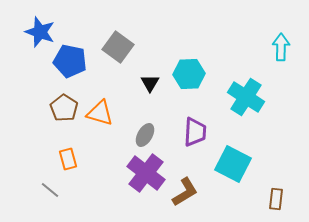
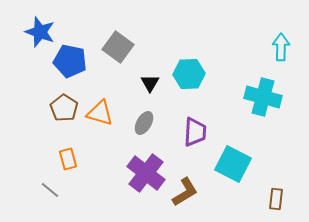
cyan cross: moved 17 px right; rotated 18 degrees counterclockwise
gray ellipse: moved 1 px left, 12 px up
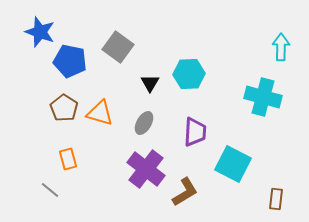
purple cross: moved 4 px up
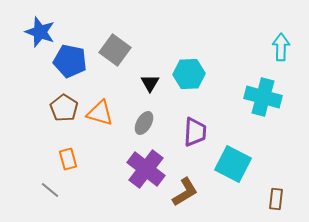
gray square: moved 3 px left, 3 px down
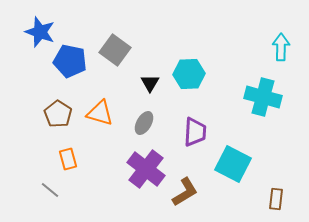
brown pentagon: moved 6 px left, 6 px down
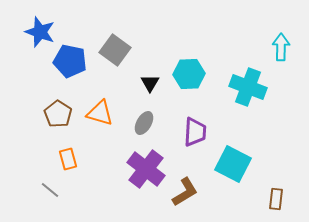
cyan cross: moved 15 px left, 10 px up; rotated 6 degrees clockwise
